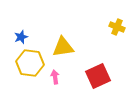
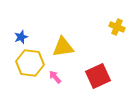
pink arrow: rotated 32 degrees counterclockwise
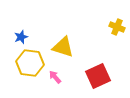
yellow triangle: rotated 25 degrees clockwise
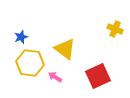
yellow cross: moved 2 px left, 2 px down
yellow triangle: moved 2 px right, 2 px down; rotated 20 degrees clockwise
pink arrow: rotated 16 degrees counterclockwise
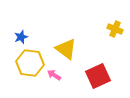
yellow triangle: moved 1 px right
pink arrow: moved 1 px left, 2 px up
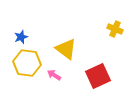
yellow hexagon: moved 3 px left
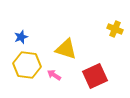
yellow triangle: rotated 20 degrees counterclockwise
yellow hexagon: moved 2 px down
red square: moved 3 px left
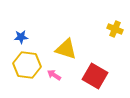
blue star: rotated 16 degrees clockwise
red square: rotated 35 degrees counterclockwise
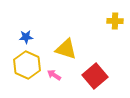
yellow cross: moved 8 px up; rotated 21 degrees counterclockwise
blue star: moved 5 px right
yellow hexagon: rotated 16 degrees clockwise
red square: rotated 20 degrees clockwise
